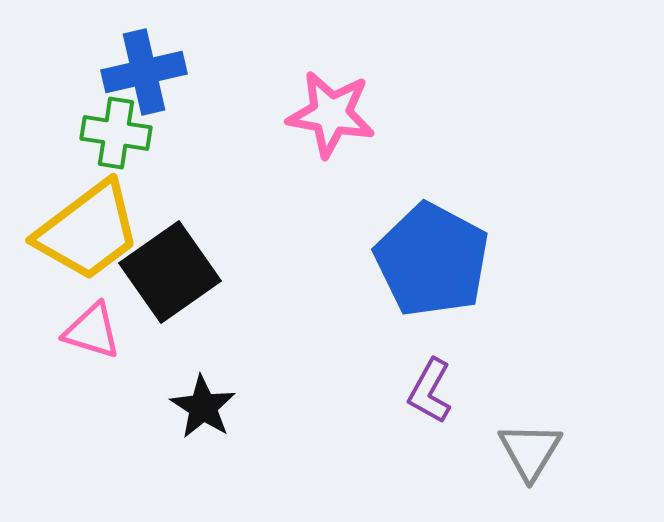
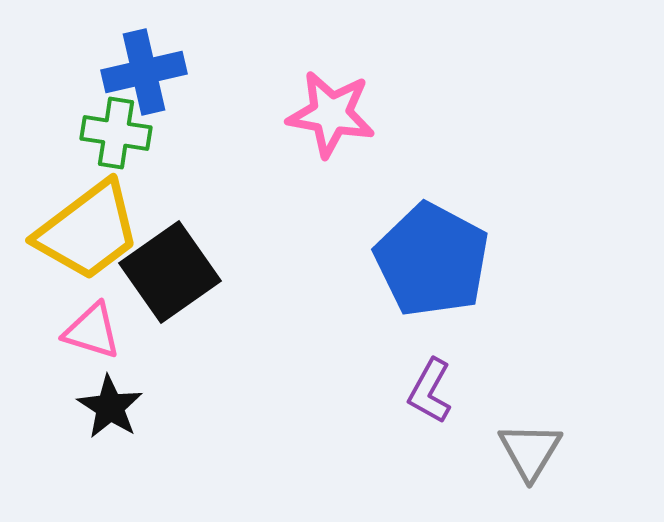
black star: moved 93 px left
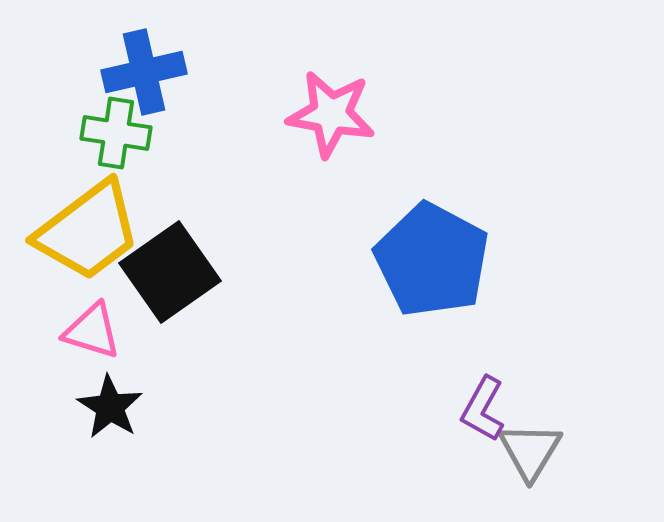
purple L-shape: moved 53 px right, 18 px down
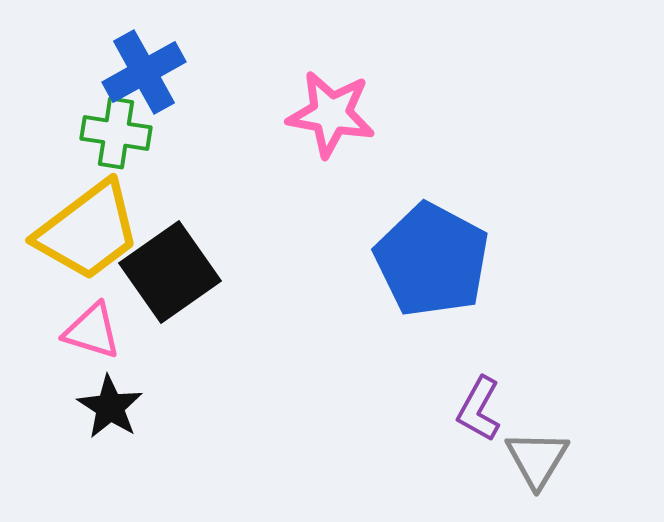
blue cross: rotated 16 degrees counterclockwise
purple L-shape: moved 4 px left
gray triangle: moved 7 px right, 8 px down
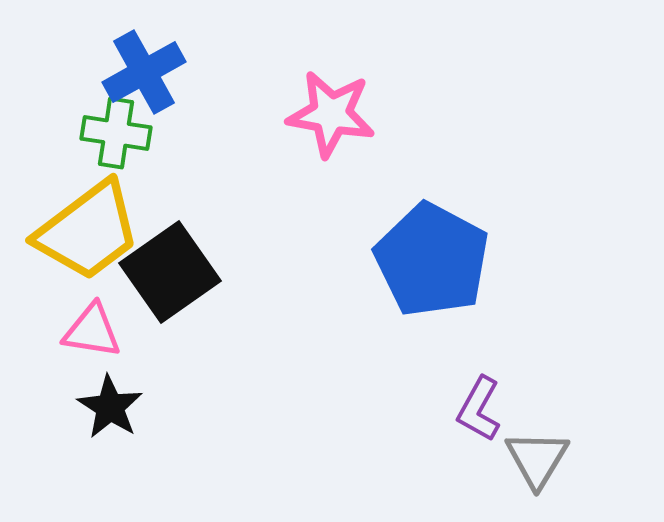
pink triangle: rotated 8 degrees counterclockwise
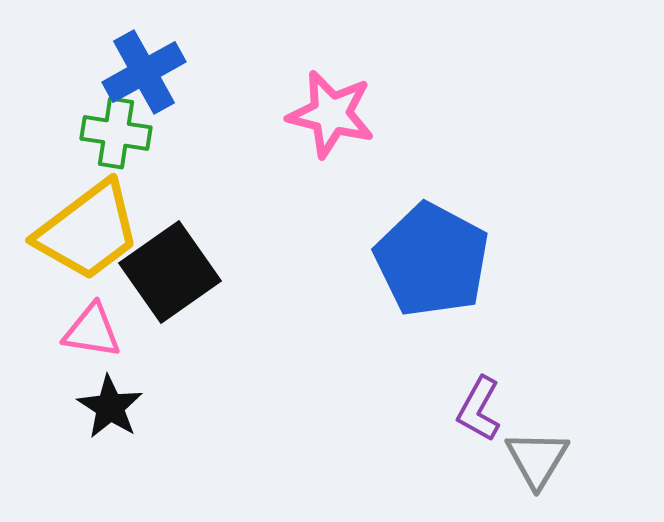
pink star: rotated 4 degrees clockwise
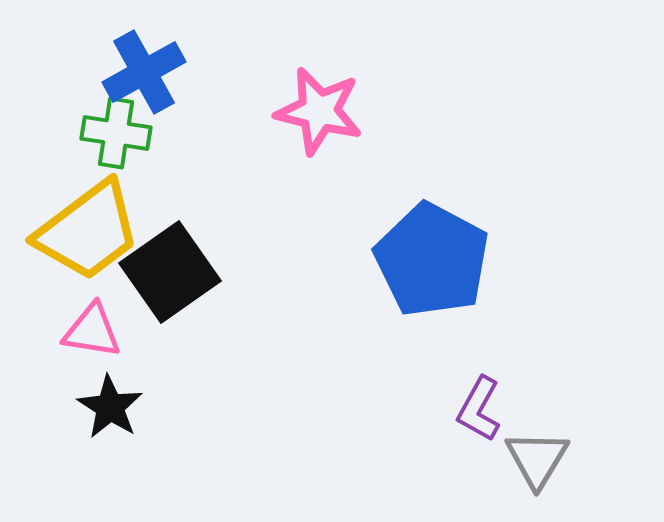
pink star: moved 12 px left, 3 px up
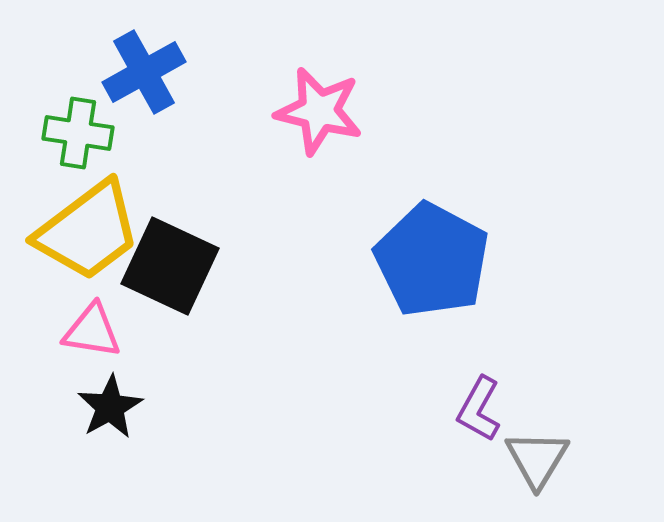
green cross: moved 38 px left
black square: moved 6 px up; rotated 30 degrees counterclockwise
black star: rotated 10 degrees clockwise
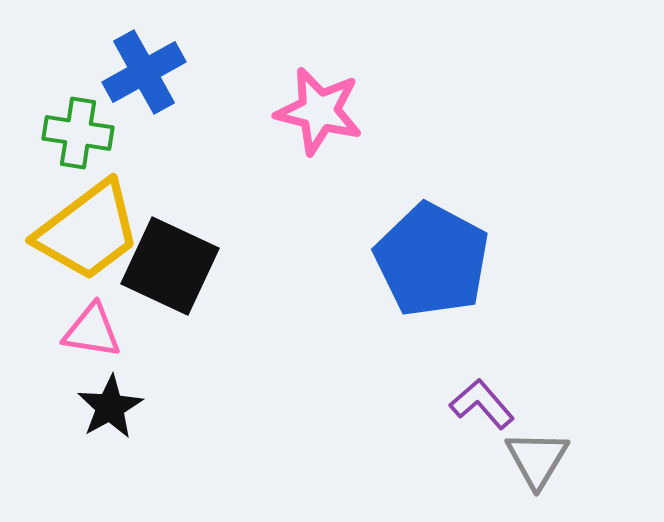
purple L-shape: moved 3 px right, 5 px up; rotated 110 degrees clockwise
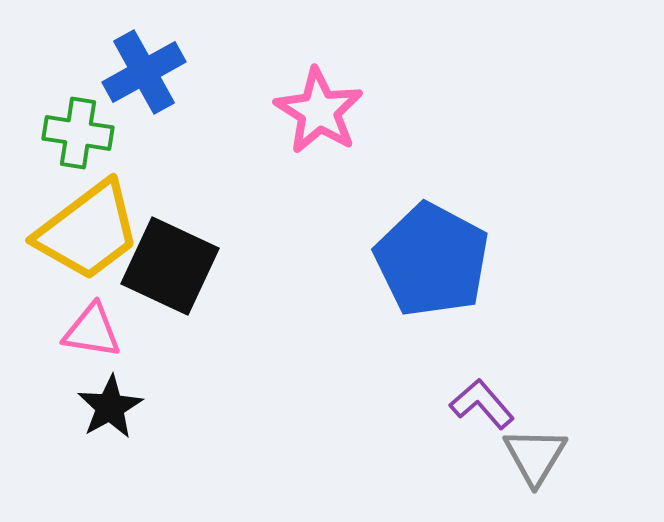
pink star: rotated 18 degrees clockwise
gray triangle: moved 2 px left, 3 px up
